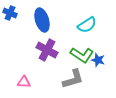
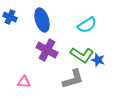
blue cross: moved 4 px down
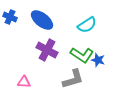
blue ellipse: rotated 35 degrees counterclockwise
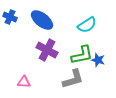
green L-shape: rotated 45 degrees counterclockwise
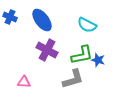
blue ellipse: rotated 15 degrees clockwise
cyan semicircle: rotated 60 degrees clockwise
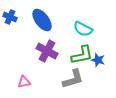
cyan semicircle: moved 4 px left, 4 px down
purple cross: moved 1 px down
pink triangle: rotated 16 degrees counterclockwise
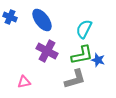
cyan semicircle: moved 1 px right; rotated 90 degrees clockwise
gray L-shape: moved 2 px right
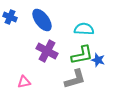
cyan semicircle: rotated 66 degrees clockwise
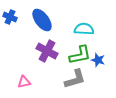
green L-shape: moved 2 px left
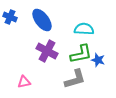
green L-shape: moved 1 px right, 1 px up
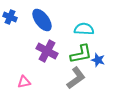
gray L-shape: moved 1 px right, 1 px up; rotated 20 degrees counterclockwise
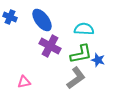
purple cross: moved 3 px right, 5 px up
